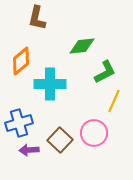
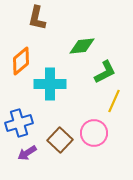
purple arrow: moved 2 px left, 3 px down; rotated 30 degrees counterclockwise
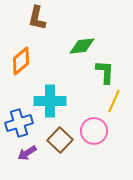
green L-shape: rotated 60 degrees counterclockwise
cyan cross: moved 17 px down
pink circle: moved 2 px up
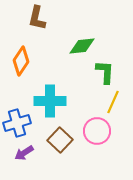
orange diamond: rotated 16 degrees counterclockwise
yellow line: moved 1 px left, 1 px down
blue cross: moved 2 px left
pink circle: moved 3 px right
purple arrow: moved 3 px left
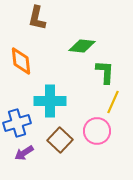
green diamond: rotated 12 degrees clockwise
orange diamond: rotated 40 degrees counterclockwise
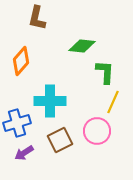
orange diamond: rotated 48 degrees clockwise
brown square: rotated 20 degrees clockwise
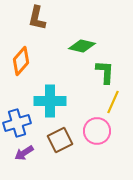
green diamond: rotated 8 degrees clockwise
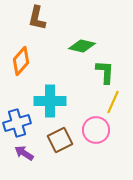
pink circle: moved 1 px left, 1 px up
purple arrow: rotated 66 degrees clockwise
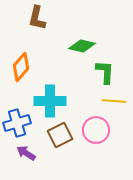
orange diamond: moved 6 px down
yellow line: moved 1 px right, 1 px up; rotated 70 degrees clockwise
brown square: moved 5 px up
purple arrow: moved 2 px right
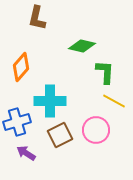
yellow line: rotated 25 degrees clockwise
blue cross: moved 1 px up
